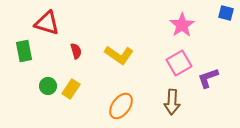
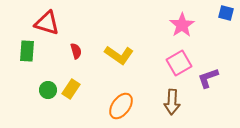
green rectangle: moved 3 px right; rotated 15 degrees clockwise
green circle: moved 4 px down
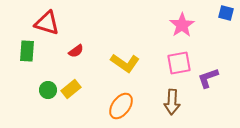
red semicircle: rotated 70 degrees clockwise
yellow L-shape: moved 6 px right, 8 px down
pink square: rotated 20 degrees clockwise
yellow rectangle: rotated 18 degrees clockwise
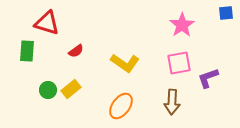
blue square: rotated 21 degrees counterclockwise
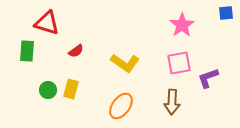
yellow rectangle: rotated 36 degrees counterclockwise
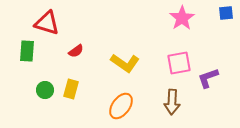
pink star: moved 7 px up
green circle: moved 3 px left
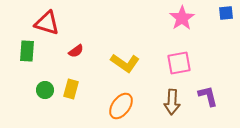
purple L-shape: moved 18 px down; rotated 95 degrees clockwise
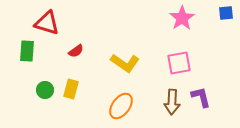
purple L-shape: moved 7 px left, 1 px down
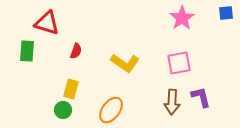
red semicircle: rotated 35 degrees counterclockwise
green circle: moved 18 px right, 20 px down
orange ellipse: moved 10 px left, 4 px down
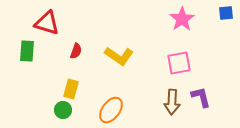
pink star: moved 1 px down
yellow L-shape: moved 6 px left, 7 px up
